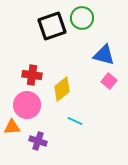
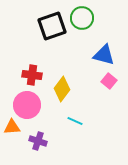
yellow diamond: rotated 15 degrees counterclockwise
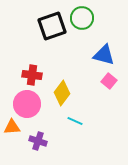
yellow diamond: moved 4 px down
pink circle: moved 1 px up
